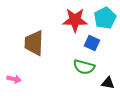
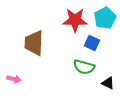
black triangle: rotated 16 degrees clockwise
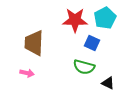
pink arrow: moved 13 px right, 6 px up
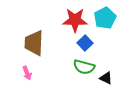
blue square: moved 7 px left; rotated 21 degrees clockwise
pink arrow: rotated 56 degrees clockwise
black triangle: moved 2 px left, 5 px up
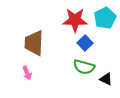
black triangle: moved 1 px down
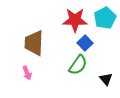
green semicircle: moved 6 px left, 2 px up; rotated 70 degrees counterclockwise
black triangle: rotated 24 degrees clockwise
